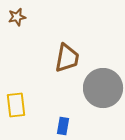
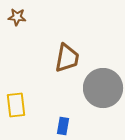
brown star: rotated 18 degrees clockwise
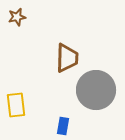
brown star: rotated 18 degrees counterclockwise
brown trapezoid: rotated 8 degrees counterclockwise
gray circle: moved 7 px left, 2 px down
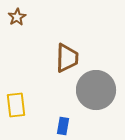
brown star: rotated 18 degrees counterclockwise
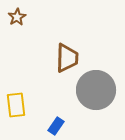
blue rectangle: moved 7 px left; rotated 24 degrees clockwise
